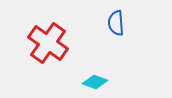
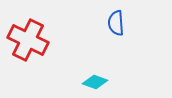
red cross: moved 20 px left, 3 px up; rotated 9 degrees counterclockwise
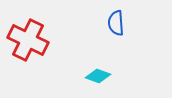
cyan diamond: moved 3 px right, 6 px up
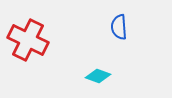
blue semicircle: moved 3 px right, 4 px down
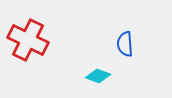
blue semicircle: moved 6 px right, 17 px down
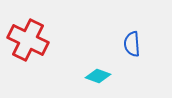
blue semicircle: moved 7 px right
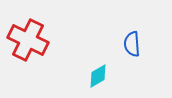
cyan diamond: rotated 50 degrees counterclockwise
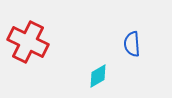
red cross: moved 2 px down
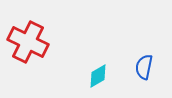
blue semicircle: moved 12 px right, 23 px down; rotated 15 degrees clockwise
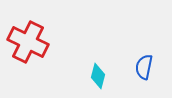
cyan diamond: rotated 45 degrees counterclockwise
